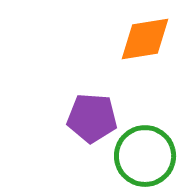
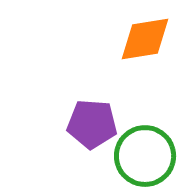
purple pentagon: moved 6 px down
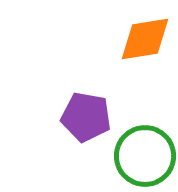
purple pentagon: moved 6 px left, 7 px up; rotated 6 degrees clockwise
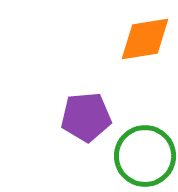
purple pentagon: rotated 15 degrees counterclockwise
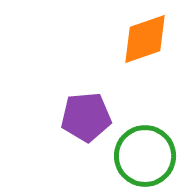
orange diamond: rotated 10 degrees counterclockwise
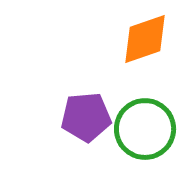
green circle: moved 27 px up
